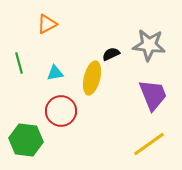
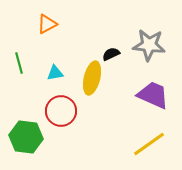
purple trapezoid: rotated 44 degrees counterclockwise
green hexagon: moved 3 px up
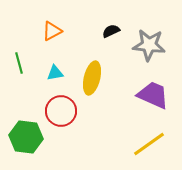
orange triangle: moved 5 px right, 7 px down
black semicircle: moved 23 px up
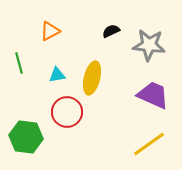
orange triangle: moved 2 px left
cyan triangle: moved 2 px right, 2 px down
red circle: moved 6 px right, 1 px down
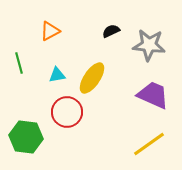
yellow ellipse: rotated 20 degrees clockwise
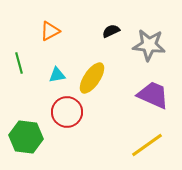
yellow line: moved 2 px left, 1 px down
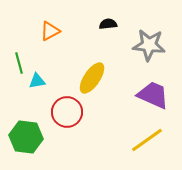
black semicircle: moved 3 px left, 7 px up; rotated 18 degrees clockwise
cyan triangle: moved 20 px left, 6 px down
yellow line: moved 5 px up
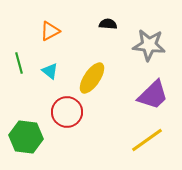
black semicircle: rotated 12 degrees clockwise
cyan triangle: moved 13 px right, 10 px up; rotated 48 degrees clockwise
purple trapezoid: rotated 112 degrees clockwise
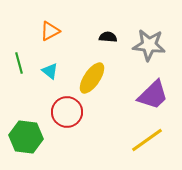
black semicircle: moved 13 px down
